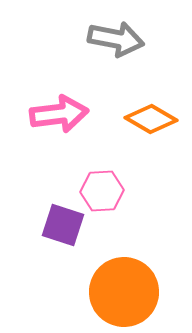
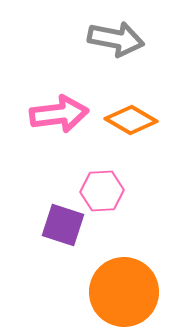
orange diamond: moved 20 px left, 1 px down
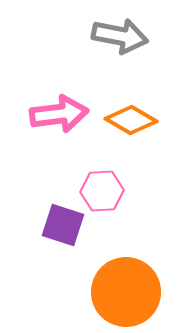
gray arrow: moved 4 px right, 3 px up
orange circle: moved 2 px right
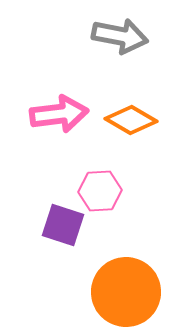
pink hexagon: moved 2 px left
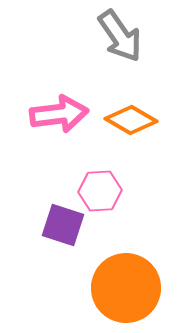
gray arrow: rotated 44 degrees clockwise
orange circle: moved 4 px up
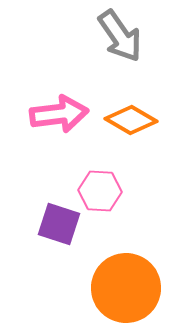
pink hexagon: rotated 6 degrees clockwise
purple square: moved 4 px left, 1 px up
